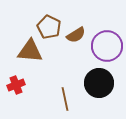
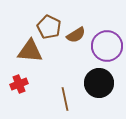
red cross: moved 3 px right, 1 px up
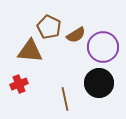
purple circle: moved 4 px left, 1 px down
